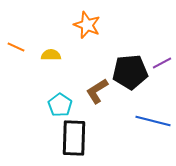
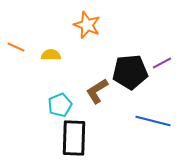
cyan pentagon: rotated 15 degrees clockwise
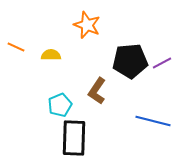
black pentagon: moved 11 px up
brown L-shape: rotated 24 degrees counterclockwise
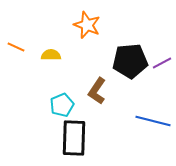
cyan pentagon: moved 2 px right
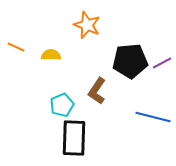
blue line: moved 4 px up
